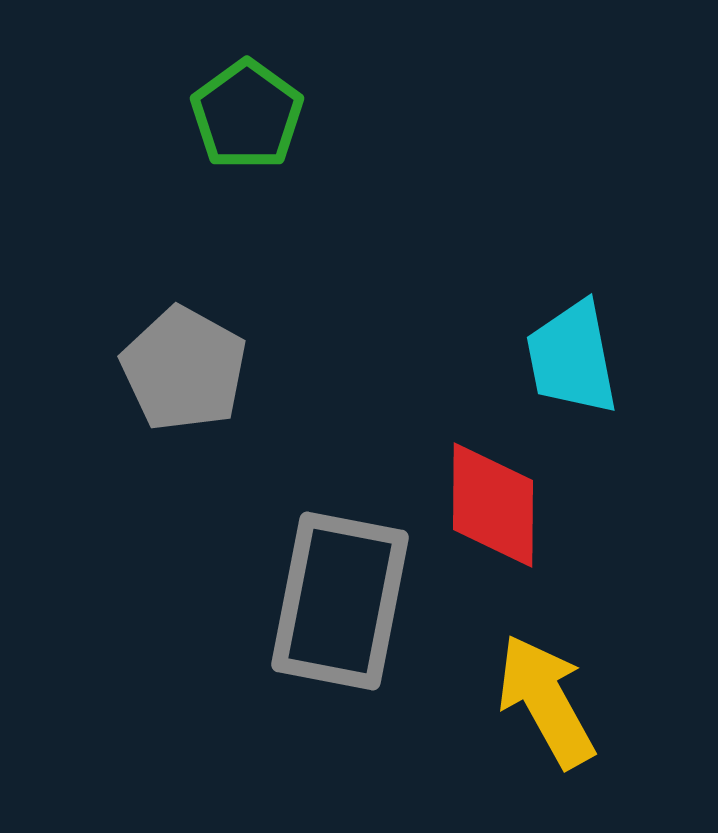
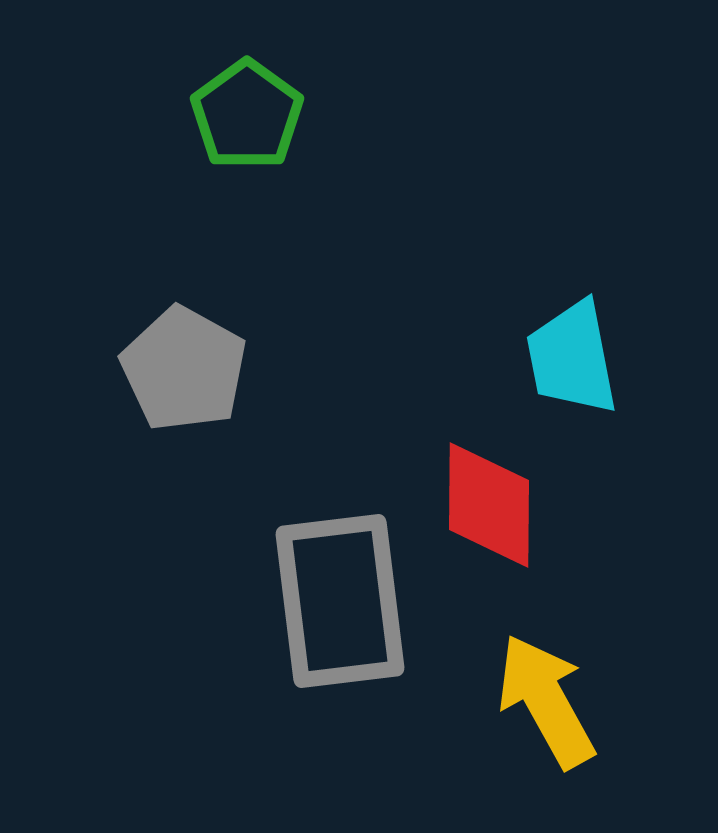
red diamond: moved 4 px left
gray rectangle: rotated 18 degrees counterclockwise
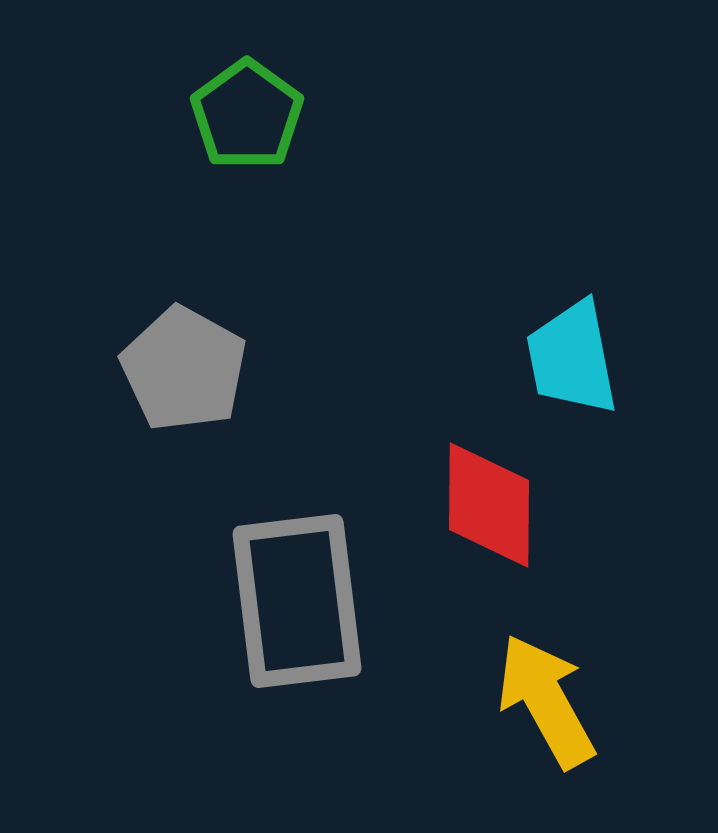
gray rectangle: moved 43 px left
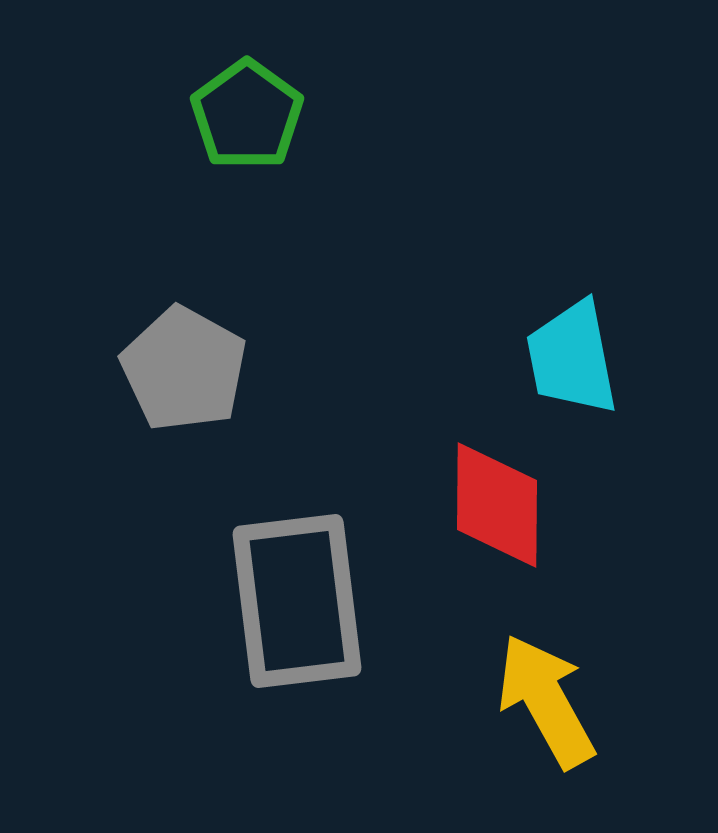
red diamond: moved 8 px right
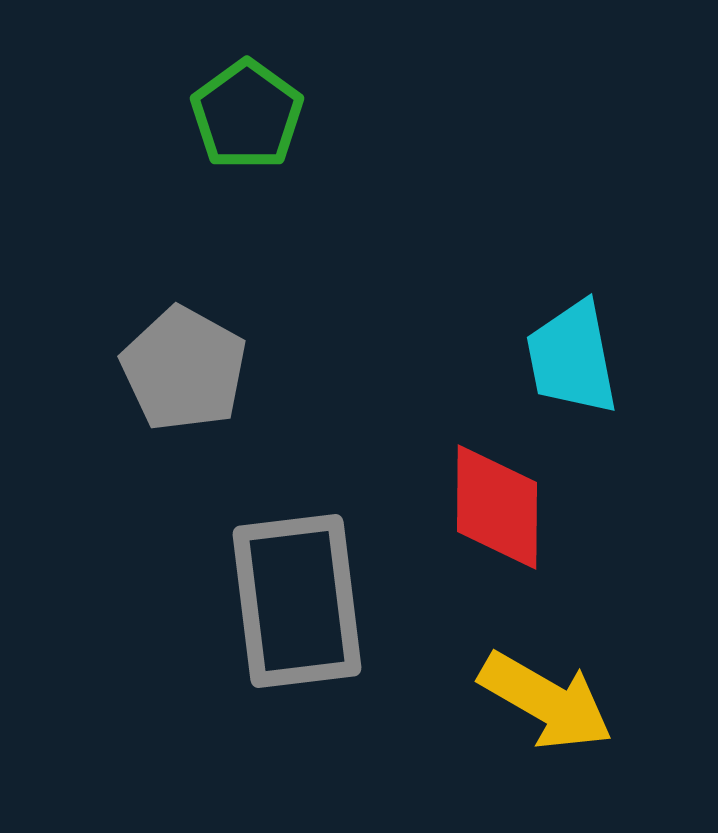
red diamond: moved 2 px down
yellow arrow: rotated 149 degrees clockwise
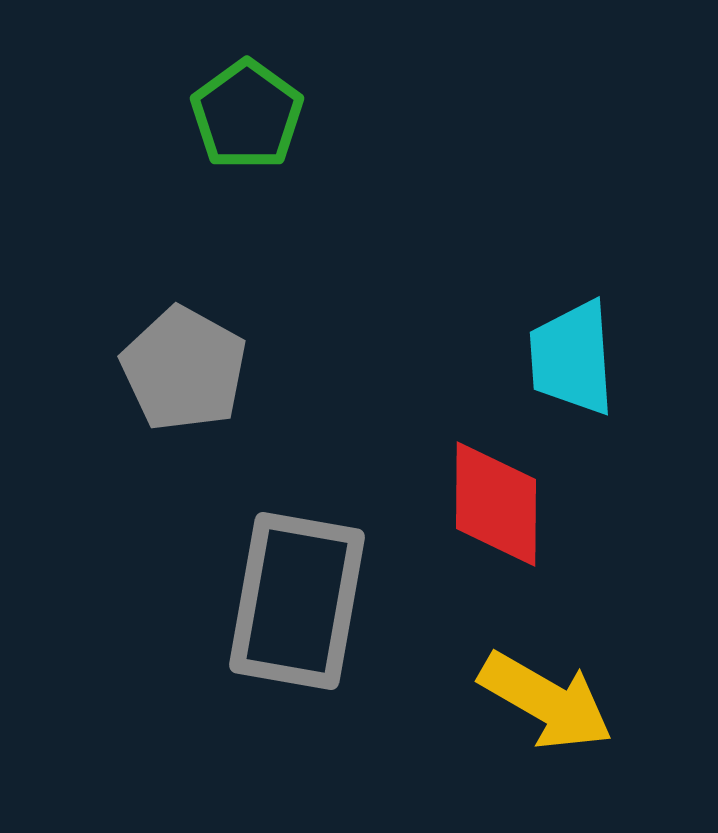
cyan trapezoid: rotated 7 degrees clockwise
red diamond: moved 1 px left, 3 px up
gray rectangle: rotated 17 degrees clockwise
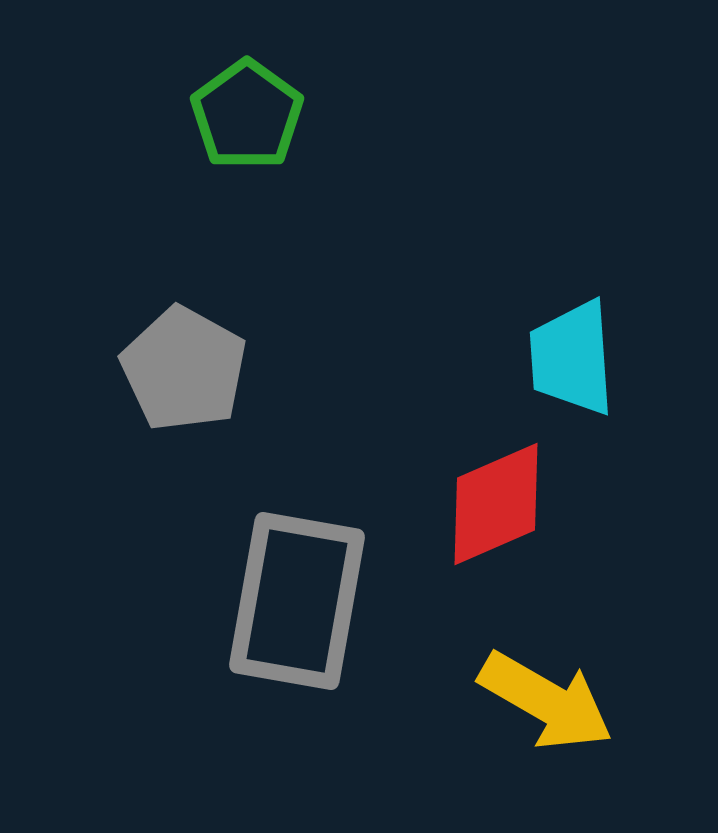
red diamond: rotated 66 degrees clockwise
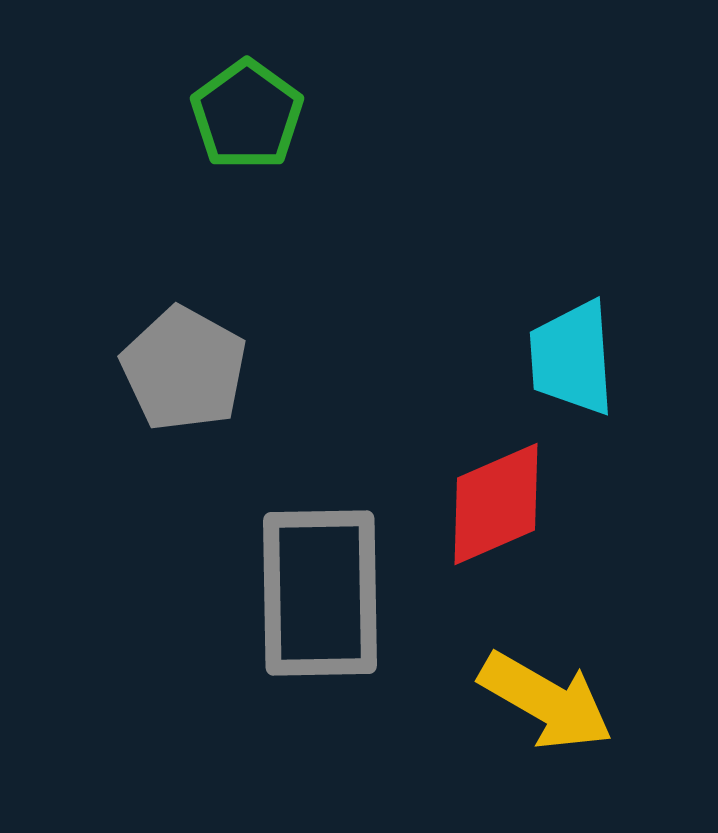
gray rectangle: moved 23 px right, 8 px up; rotated 11 degrees counterclockwise
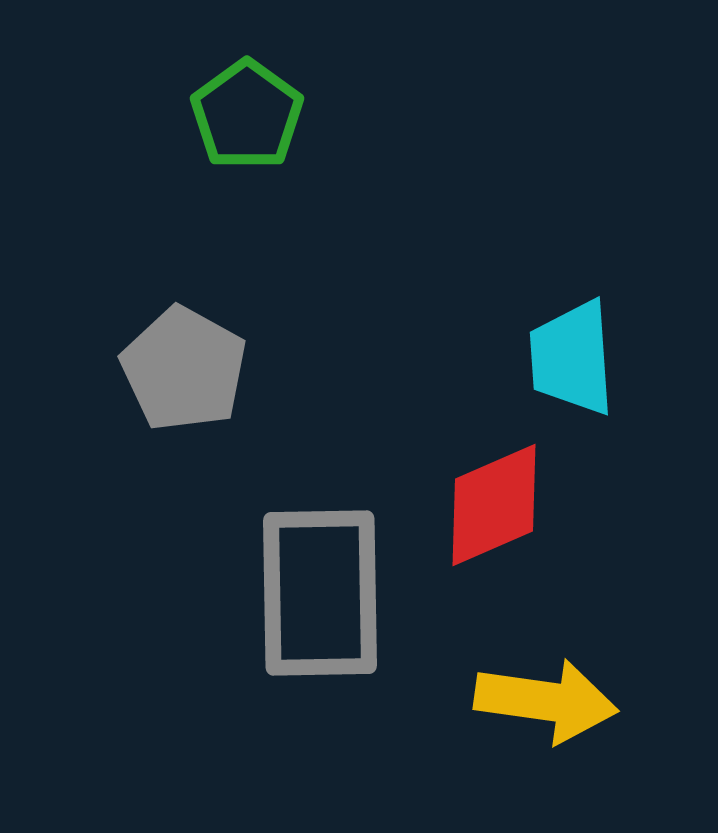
red diamond: moved 2 px left, 1 px down
yellow arrow: rotated 22 degrees counterclockwise
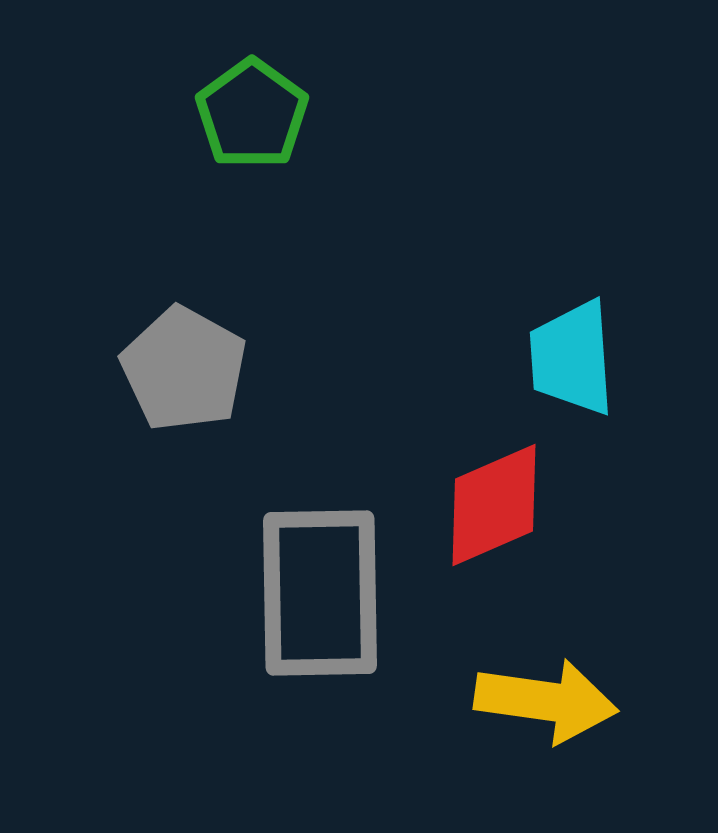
green pentagon: moved 5 px right, 1 px up
